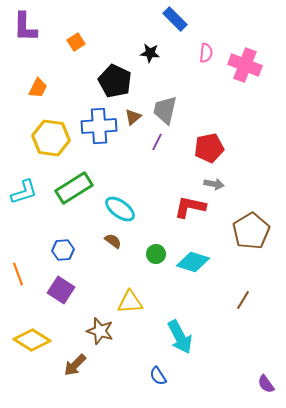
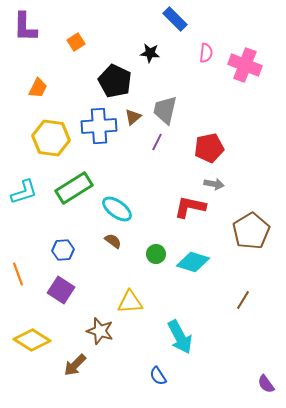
cyan ellipse: moved 3 px left
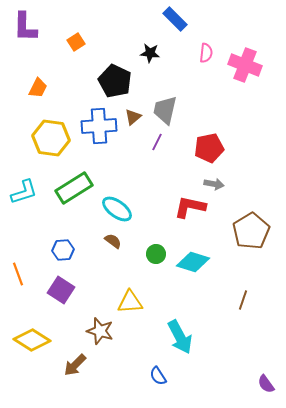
brown line: rotated 12 degrees counterclockwise
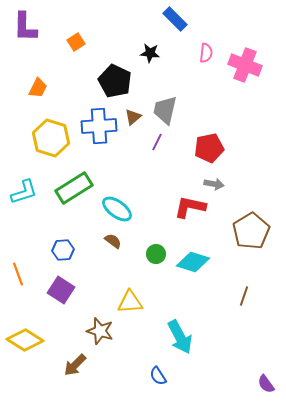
yellow hexagon: rotated 9 degrees clockwise
brown line: moved 1 px right, 4 px up
yellow diamond: moved 7 px left
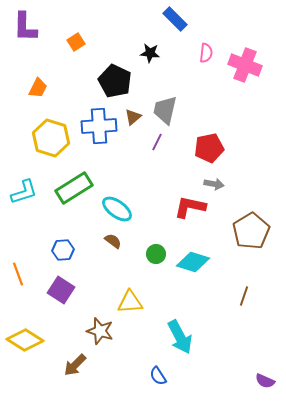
purple semicircle: moved 1 px left, 3 px up; rotated 30 degrees counterclockwise
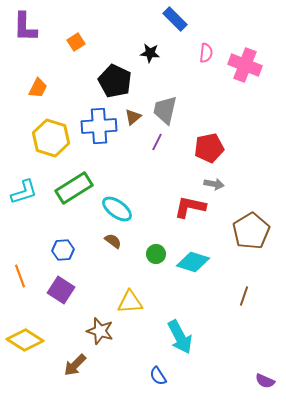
orange line: moved 2 px right, 2 px down
